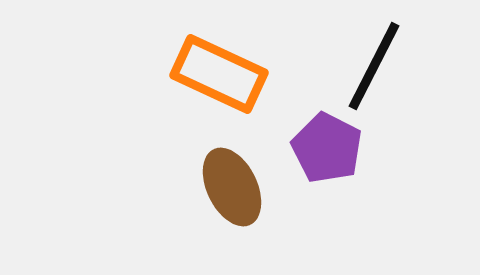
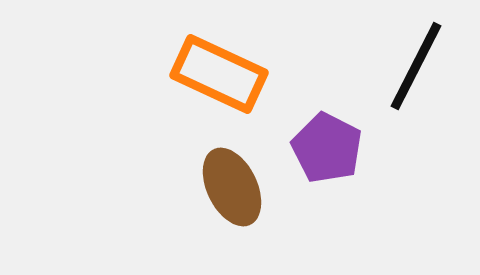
black line: moved 42 px right
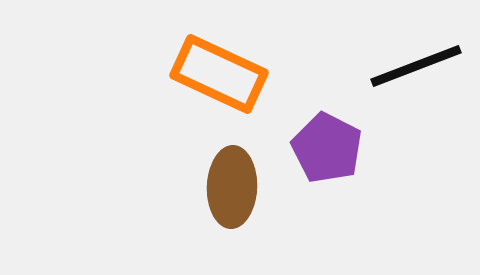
black line: rotated 42 degrees clockwise
brown ellipse: rotated 28 degrees clockwise
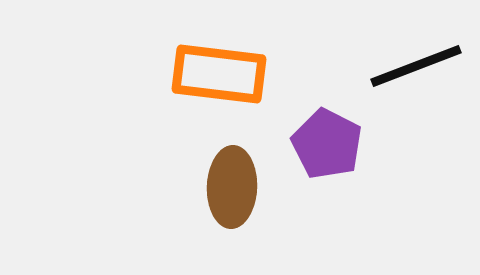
orange rectangle: rotated 18 degrees counterclockwise
purple pentagon: moved 4 px up
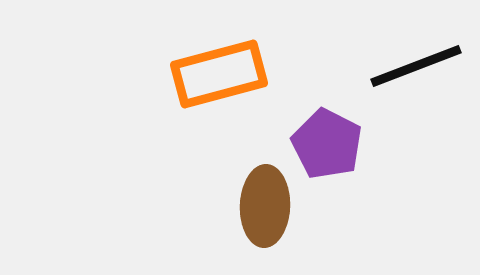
orange rectangle: rotated 22 degrees counterclockwise
brown ellipse: moved 33 px right, 19 px down
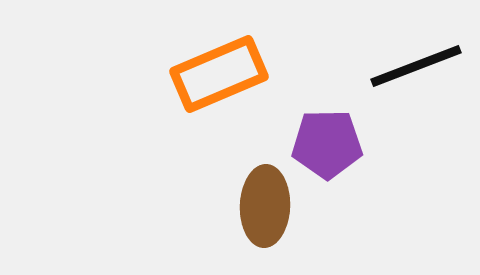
orange rectangle: rotated 8 degrees counterclockwise
purple pentagon: rotated 28 degrees counterclockwise
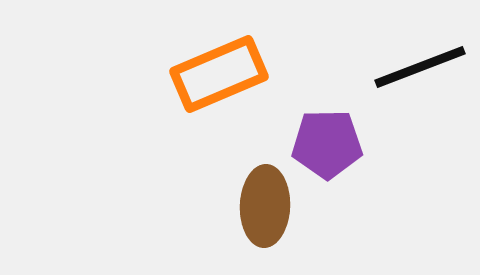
black line: moved 4 px right, 1 px down
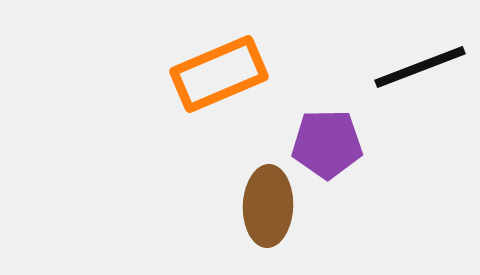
brown ellipse: moved 3 px right
